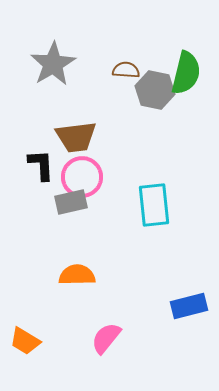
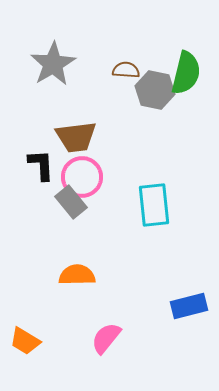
gray rectangle: rotated 64 degrees clockwise
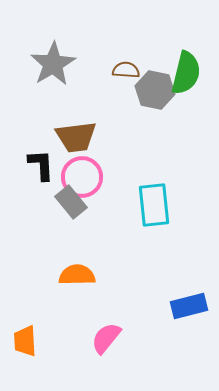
orange trapezoid: rotated 56 degrees clockwise
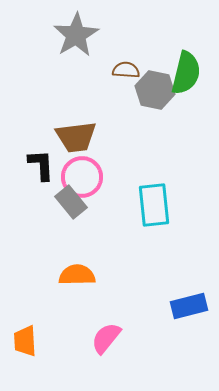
gray star: moved 23 px right, 29 px up
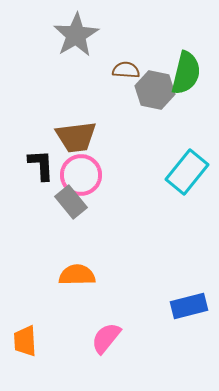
pink circle: moved 1 px left, 2 px up
cyan rectangle: moved 33 px right, 33 px up; rotated 45 degrees clockwise
